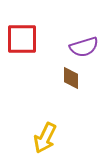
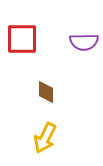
purple semicircle: moved 5 px up; rotated 16 degrees clockwise
brown diamond: moved 25 px left, 14 px down
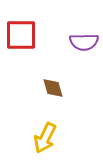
red square: moved 1 px left, 4 px up
brown diamond: moved 7 px right, 4 px up; rotated 15 degrees counterclockwise
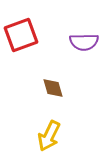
red square: rotated 20 degrees counterclockwise
yellow arrow: moved 4 px right, 2 px up
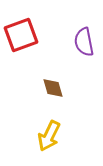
purple semicircle: rotated 80 degrees clockwise
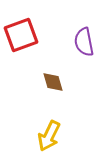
brown diamond: moved 6 px up
